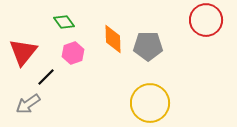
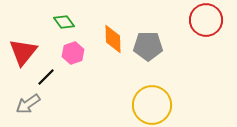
yellow circle: moved 2 px right, 2 px down
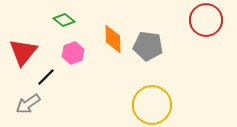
green diamond: moved 2 px up; rotated 15 degrees counterclockwise
gray pentagon: rotated 8 degrees clockwise
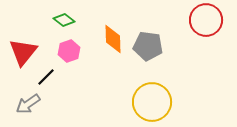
pink hexagon: moved 4 px left, 2 px up
yellow circle: moved 3 px up
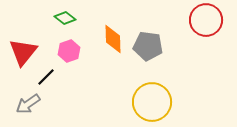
green diamond: moved 1 px right, 2 px up
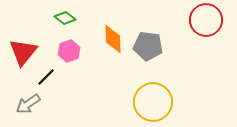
yellow circle: moved 1 px right
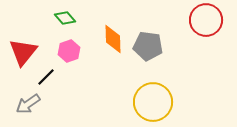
green diamond: rotated 10 degrees clockwise
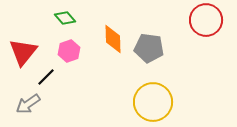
gray pentagon: moved 1 px right, 2 px down
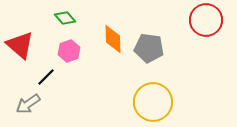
red triangle: moved 3 px left, 7 px up; rotated 28 degrees counterclockwise
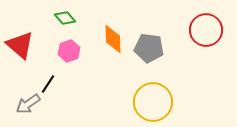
red circle: moved 10 px down
black line: moved 2 px right, 7 px down; rotated 12 degrees counterclockwise
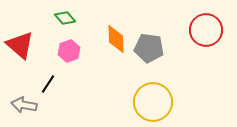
orange diamond: moved 3 px right
gray arrow: moved 4 px left, 1 px down; rotated 45 degrees clockwise
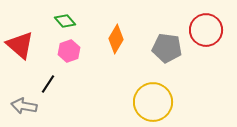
green diamond: moved 3 px down
orange diamond: rotated 32 degrees clockwise
gray pentagon: moved 18 px right
gray arrow: moved 1 px down
